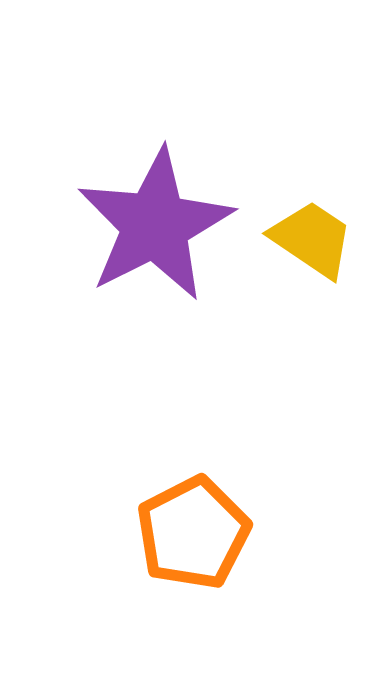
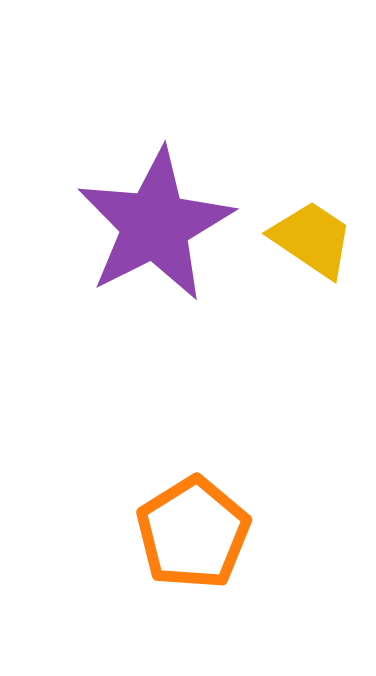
orange pentagon: rotated 5 degrees counterclockwise
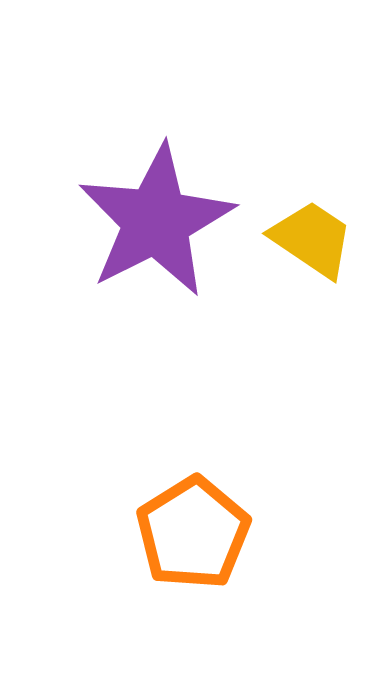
purple star: moved 1 px right, 4 px up
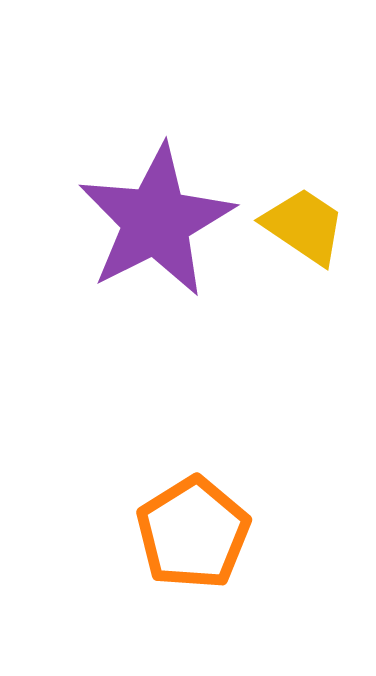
yellow trapezoid: moved 8 px left, 13 px up
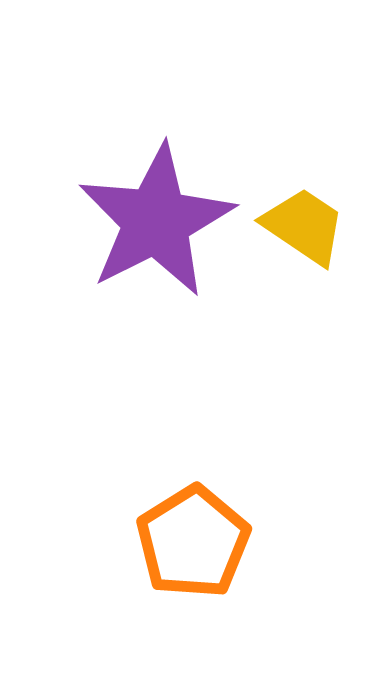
orange pentagon: moved 9 px down
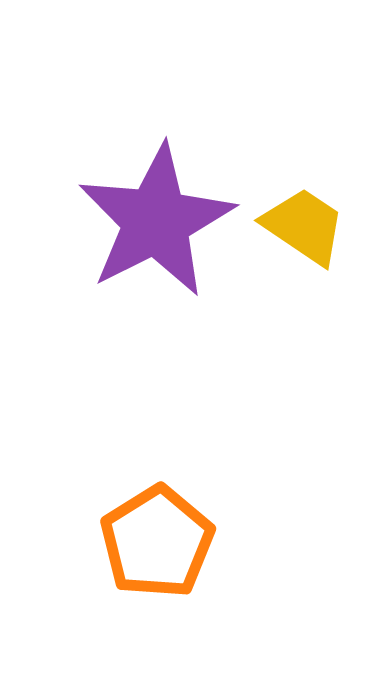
orange pentagon: moved 36 px left
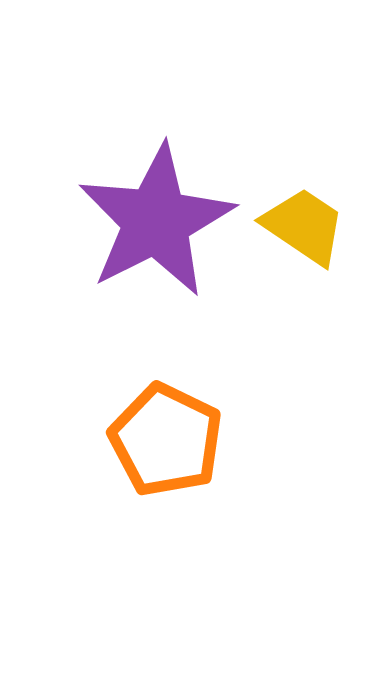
orange pentagon: moved 9 px right, 102 px up; rotated 14 degrees counterclockwise
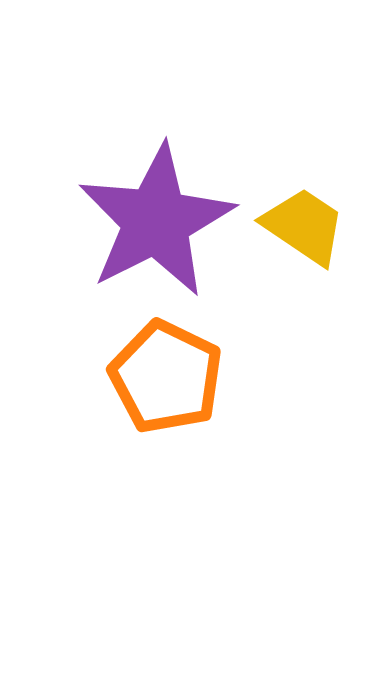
orange pentagon: moved 63 px up
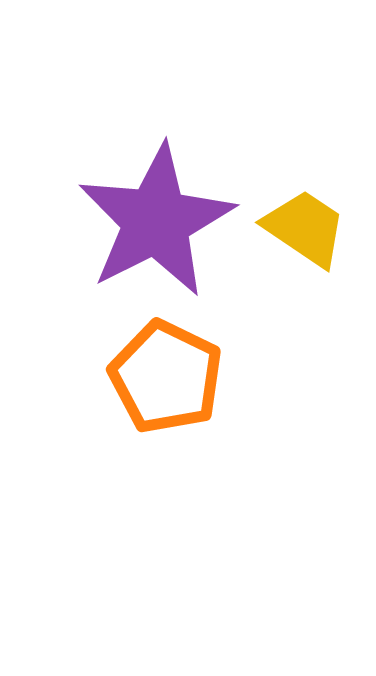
yellow trapezoid: moved 1 px right, 2 px down
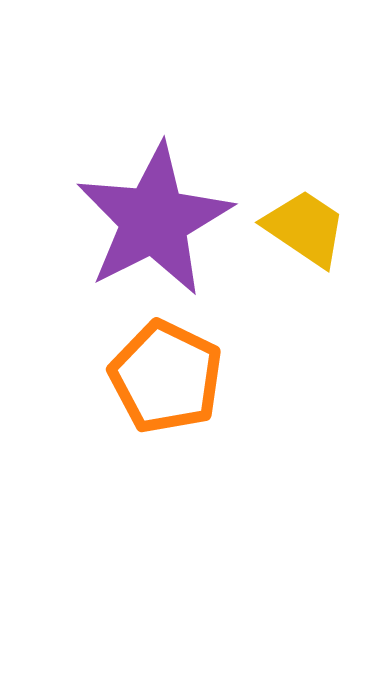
purple star: moved 2 px left, 1 px up
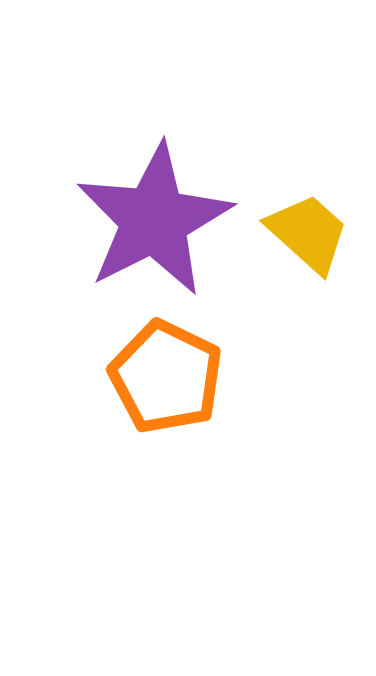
yellow trapezoid: moved 3 px right, 5 px down; rotated 8 degrees clockwise
